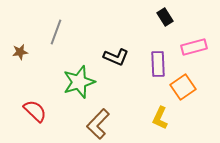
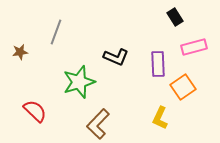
black rectangle: moved 10 px right
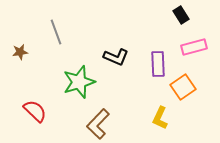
black rectangle: moved 6 px right, 2 px up
gray line: rotated 40 degrees counterclockwise
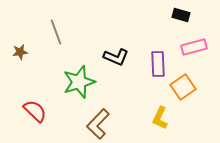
black rectangle: rotated 42 degrees counterclockwise
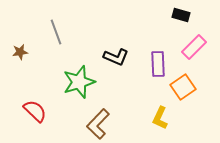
pink rectangle: rotated 30 degrees counterclockwise
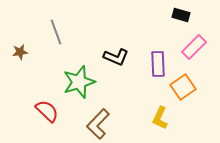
red semicircle: moved 12 px right
